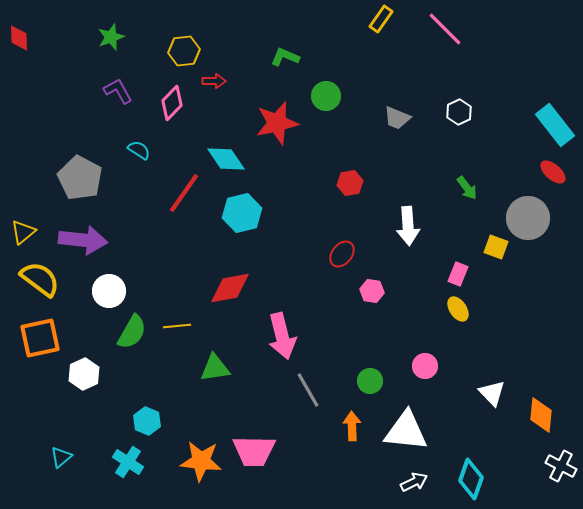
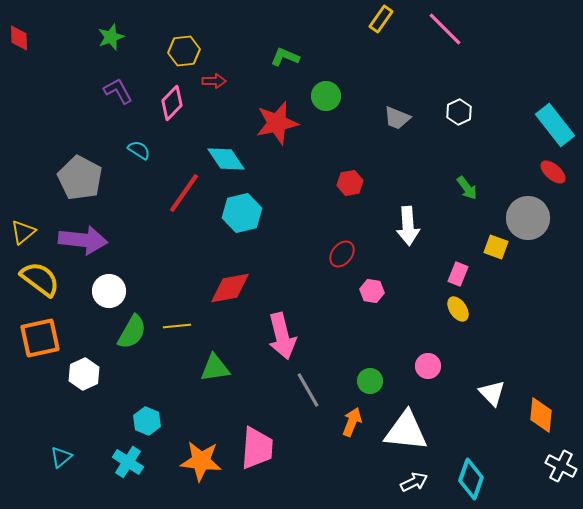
pink circle at (425, 366): moved 3 px right
orange arrow at (352, 426): moved 4 px up; rotated 24 degrees clockwise
pink trapezoid at (254, 451): moved 3 px right, 3 px up; rotated 87 degrees counterclockwise
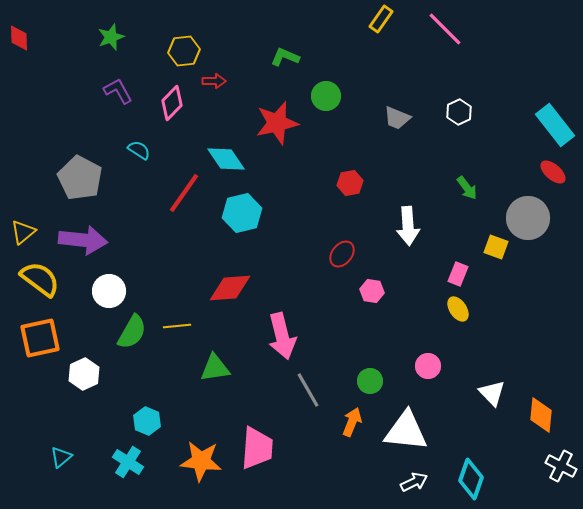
red diamond at (230, 288): rotated 6 degrees clockwise
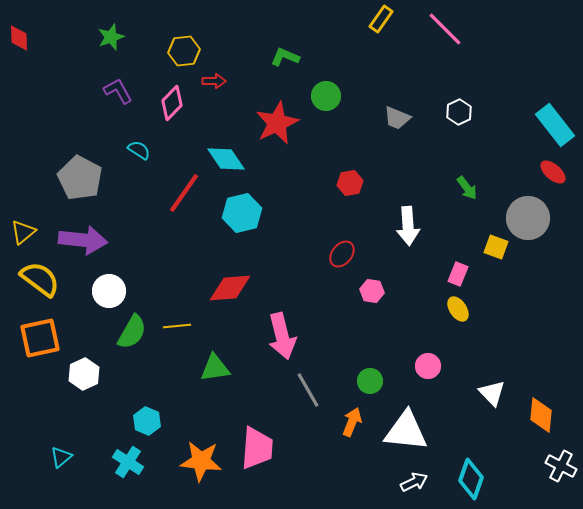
red star at (277, 123): rotated 12 degrees counterclockwise
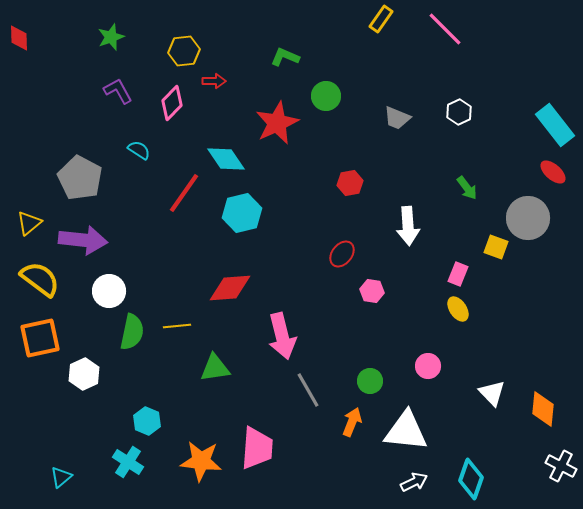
yellow triangle at (23, 232): moved 6 px right, 9 px up
green semicircle at (132, 332): rotated 18 degrees counterclockwise
orange diamond at (541, 415): moved 2 px right, 6 px up
cyan triangle at (61, 457): moved 20 px down
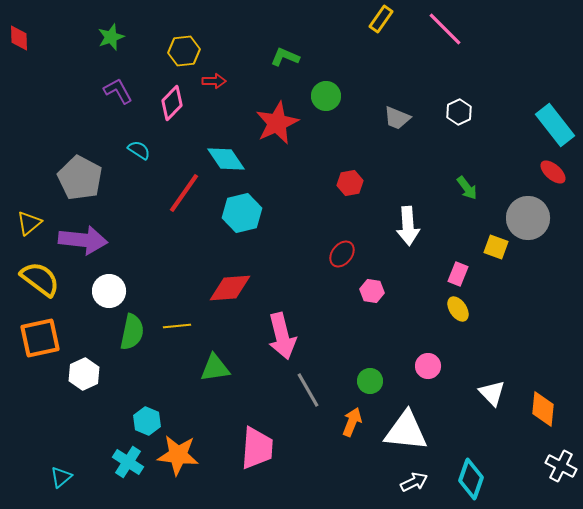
orange star at (201, 461): moved 23 px left, 6 px up
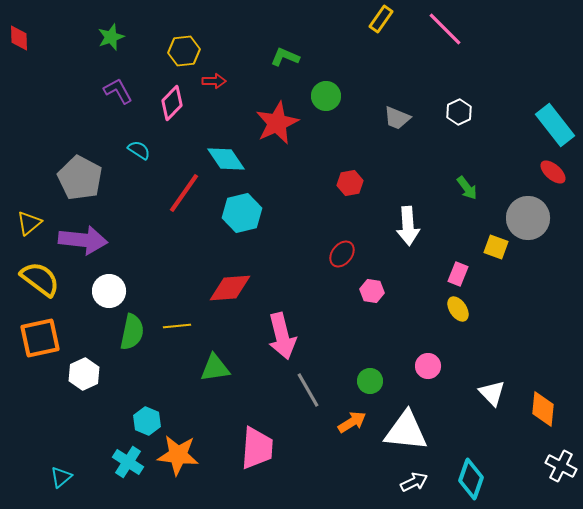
orange arrow at (352, 422): rotated 36 degrees clockwise
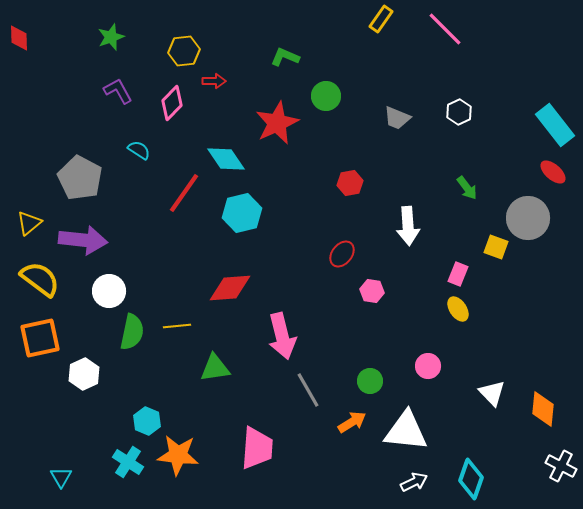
cyan triangle at (61, 477): rotated 20 degrees counterclockwise
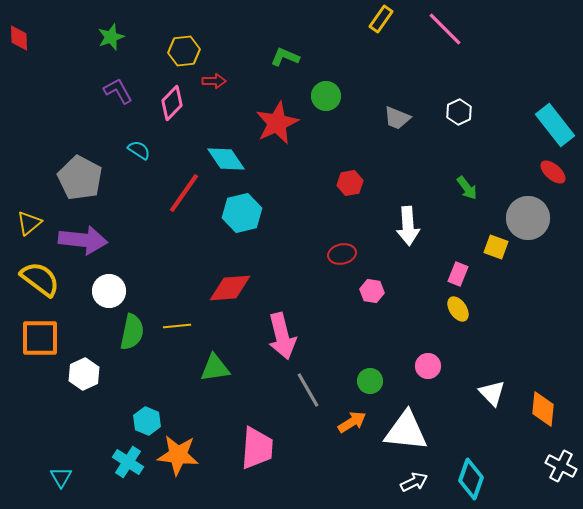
red ellipse at (342, 254): rotated 40 degrees clockwise
orange square at (40, 338): rotated 12 degrees clockwise
